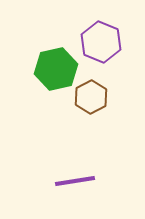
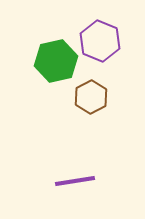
purple hexagon: moved 1 px left, 1 px up
green hexagon: moved 8 px up
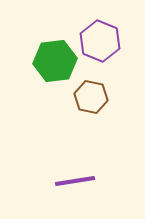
green hexagon: moved 1 px left; rotated 6 degrees clockwise
brown hexagon: rotated 20 degrees counterclockwise
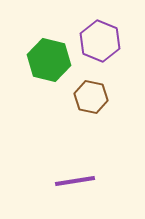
green hexagon: moved 6 px left, 1 px up; rotated 21 degrees clockwise
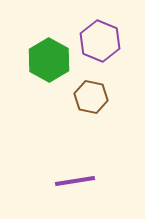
green hexagon: rotated 15 degrees clockwise
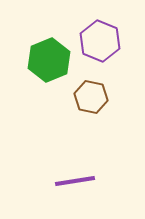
green hexagon: rotated 9 degrees clockwise
